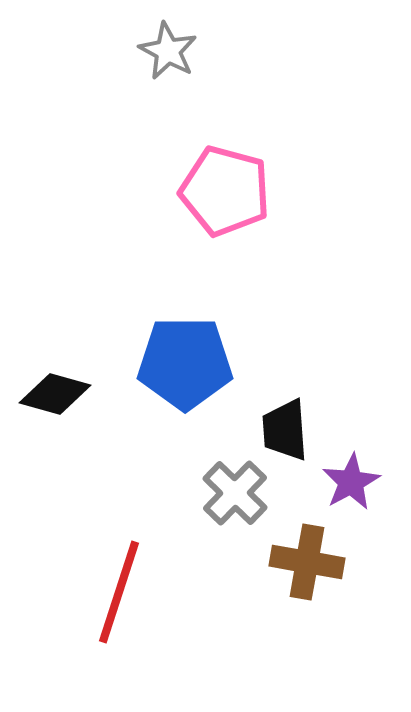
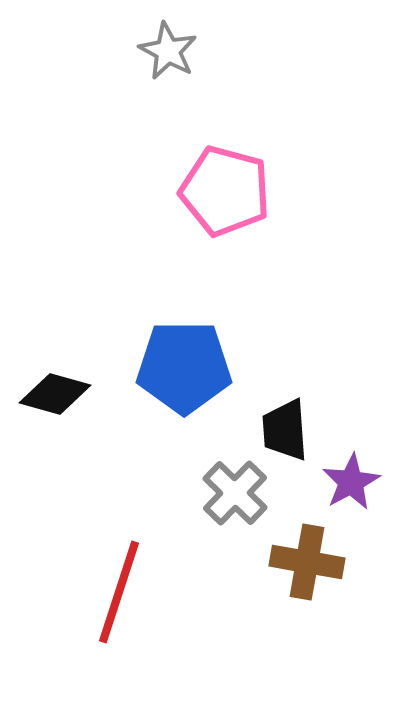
blue pentagon: moved 1 px left, 4 px down
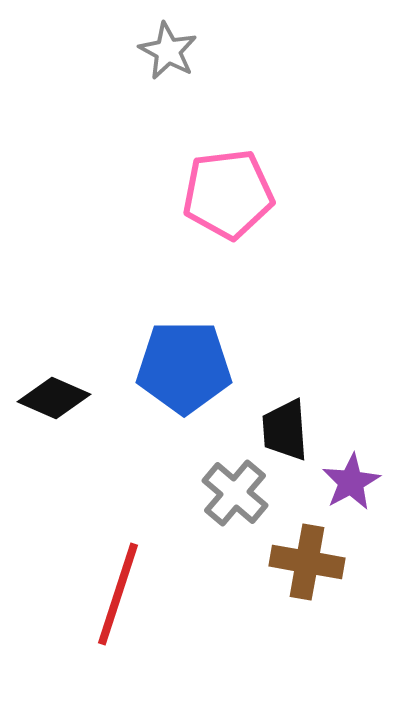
pink pentagon: moved 3 px right, 3 px down; rotated 22 degrees counterclockwise
black diamond: moved 1 px left, 4 px down; rotated 8 degrees clockwise
gray cross: rotated 4 degrees counterclockwise
red line: moved 1 px left, 2 px down
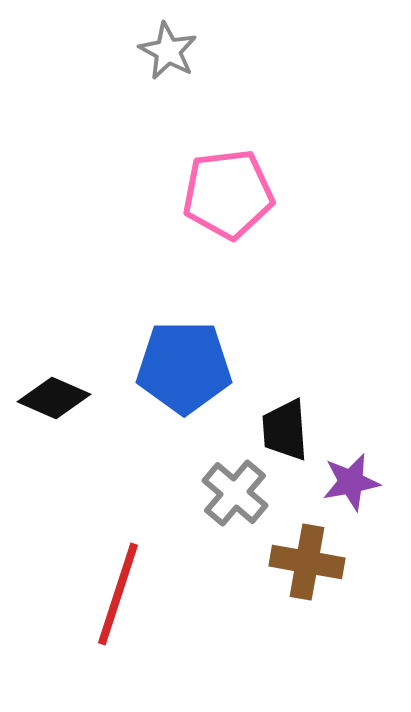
purple star: rotated 18 degrees clockwise
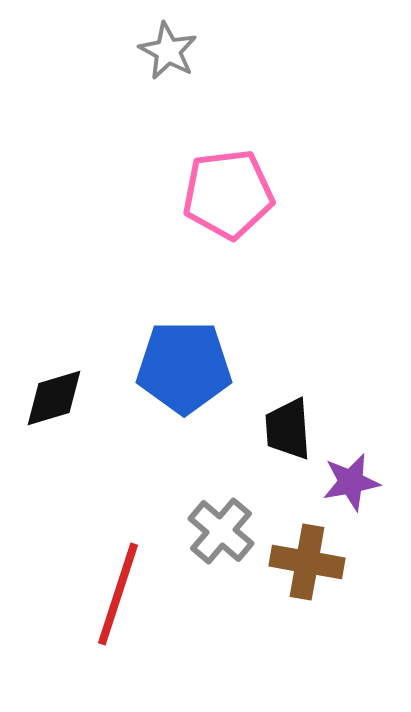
black diamond: rotated 40 degrees counterclockwise
black trapezoid: moved 3 px right, 1 px up
gray cross: moved 14 px left, 38 px down
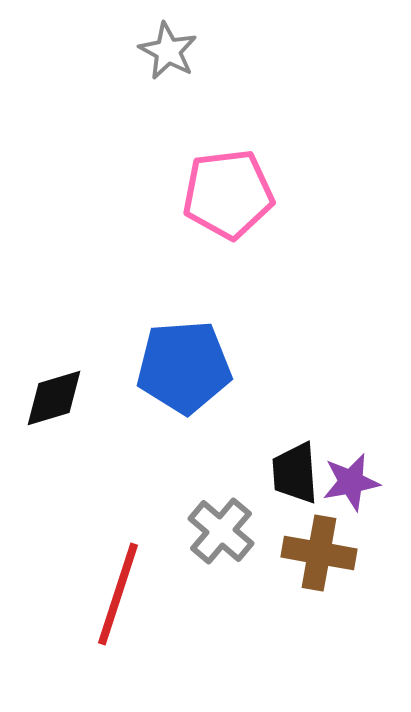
blue pentagon: rotated 4 degrees counterclockwise
black trapezoid: moved 7 px right, 44 px down
brown cross: moved 12 px right, 9 px up
